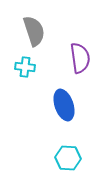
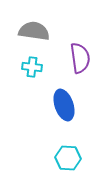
gray semicircle: rotated 64 degrees counterclockwise
cyan cross: moved 7 px right
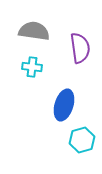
purple semicircle: moved 10 px up
blue ellipse: rotated 36 degrees clockwise
cyan hexagon: moved 14 px right, 18 px up; rotated 20 degrees counterclockwise
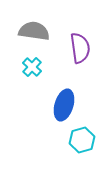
cyan cross: rotated 36 degrees clockwise
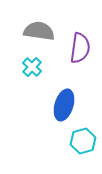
gray semicircle: moved 5 px right
purple semicircle: rotated 16 degrees clockwise
cyan hexagon: moved 1 px right, 1 px down
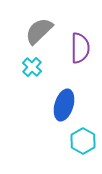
gray semicircle: rotated 52 degrees counterclockwise
purple semicircle: rotated 8 degrees counterclockwise
cyan hexagon: rotated 15 degrees counterclockwise
